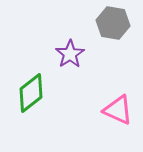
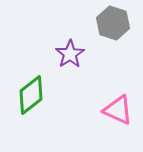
gray hexagon: rotated 8 degrees clockwise
green diamond: moved 2 px down
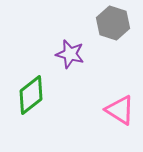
purple star: rotated 24 degrees counterclockwise
pink triangle: moved 2 px right; rotated 8 degrees clockwise
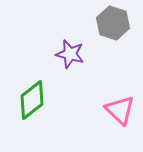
green diamond: moved 1 px right, 5 px down
pink triangle: rotated 12 degrees clockwise
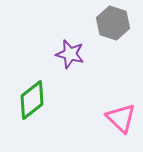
pink triangle: moved 1 px right, 8 px down
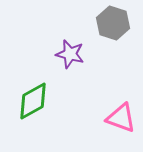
green diamond: moved 1 px right, 1 px down; rotated 9 degrees clockwise
pink triangle: rotated 24 degrees counterclockwise
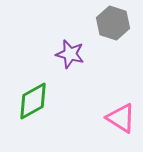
pink triangle: rotated 12 degrees clockwise
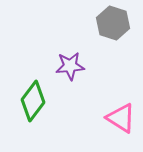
purple star: moved 12 px down; rotated 20 degrees counterclockwise
green diamond: rotated 24 degrees counterclockwise
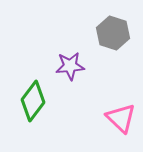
gray hexagon: moved 10 px down
pink triangle: rotated 12 degrees clockwise
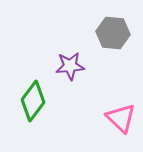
gray hexagon: rotated 12 degrees counterclockwise
